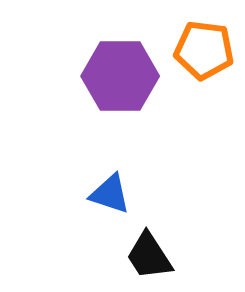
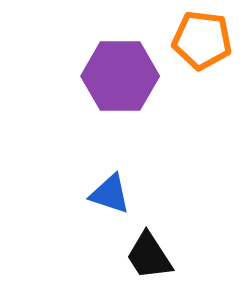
orange pentagon: moved 2 px left, 10 px up
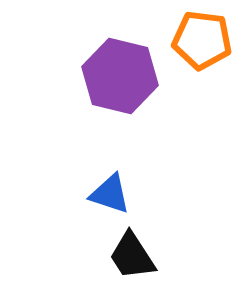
purple hexagon: rotated 14 degrees clockwise
black trapezoid: moved 17 px left
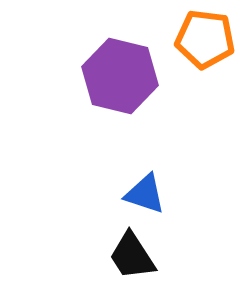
orange pentagon: moved 3 px right, 1 px up
blue triangle: moved 35 px right
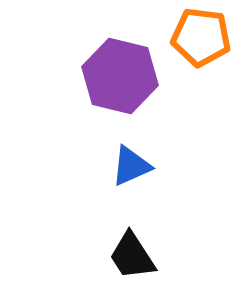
orange pentagon: moved 4 px left, 2 px up
blue triangle: moved 14 px left, 28 px up; rotated 42 degrees counterclockwise
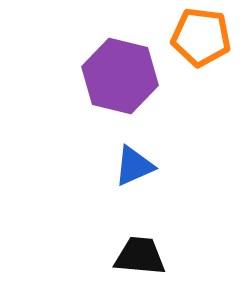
blue triangle: moved 3 px right
black trapezoid: moved 8 px right; rotated 128 degrees clockwise
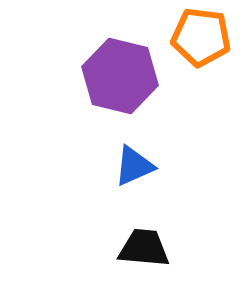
black trapezoid: moved 4 px right, 8 px up
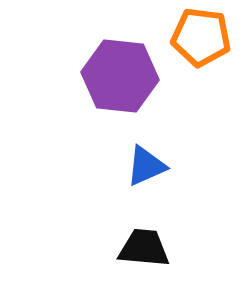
purple hexagon: rotated 8 degrees counterclockwise
blue triangle: moved 12 px right
